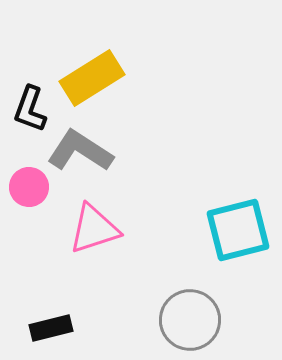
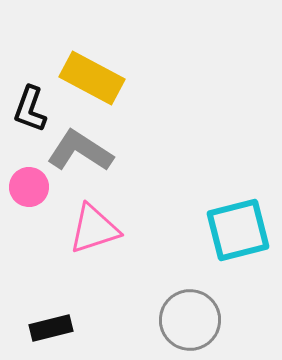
yellow rectangle: rotated 60 degrees clockwise
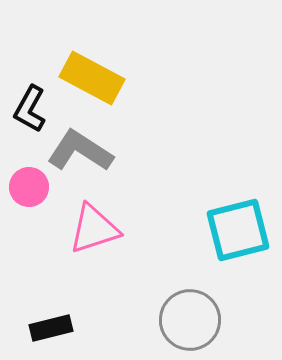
black L-shape: rotated 9 degrees clockwise
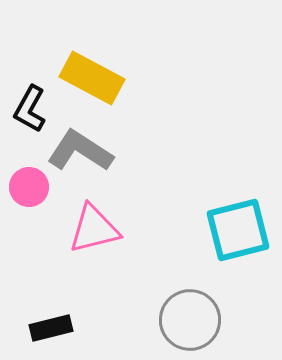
pink triangle: rotated 4 degrees clockwise
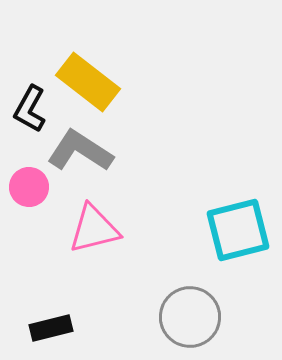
yellow rectangle: moved 4 px left, 4 px down; rotated 10 degrees clockwise
gray circle: moved 3 px up
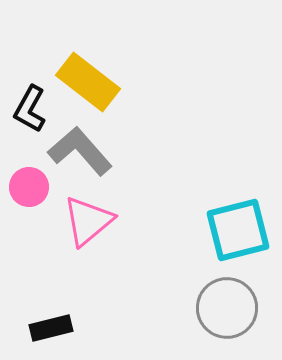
gray L-shape: rotated 16 degrees clockwise
pink triangle: moved 6 px left, 8 px up; rotated 26 degrees counterclockwise
gray circle: moved 37 px right, 9 px up
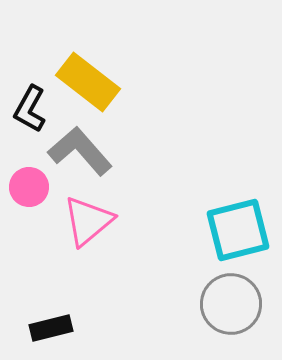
gray circle: moved 4 px right, 4 px up
